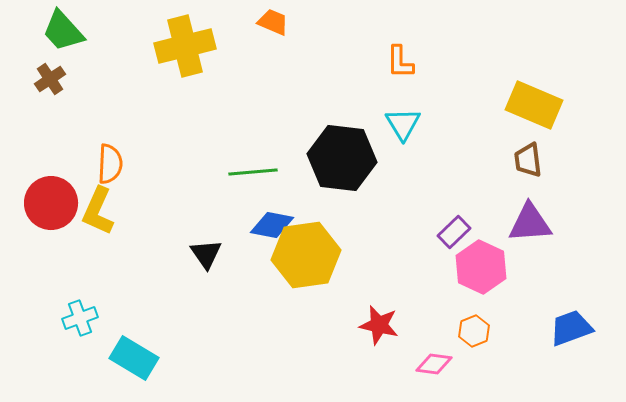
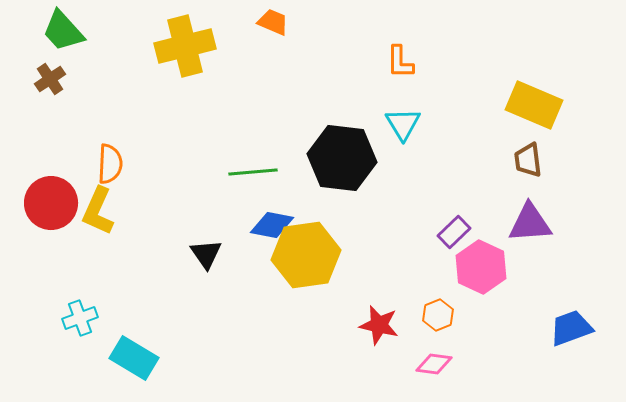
orange hexagon: moved 36 px left, 16 px up
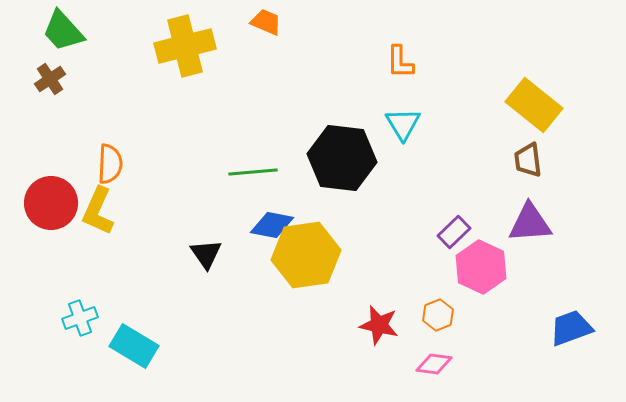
orange trapezoid: moved 7 px left
yellow rectangle: rotated 16 degrees clockwise
cyan rectangle: moved 12 px up
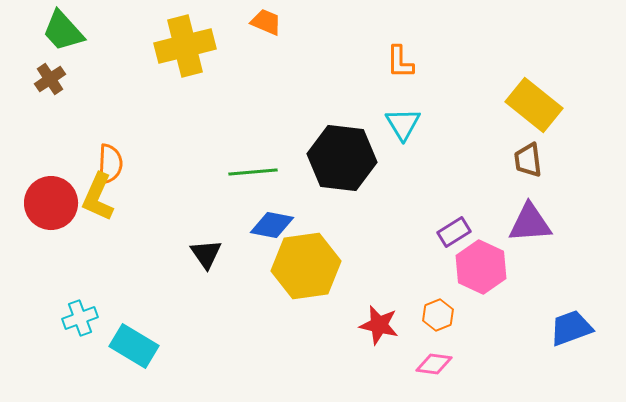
yellow L-shape: moved 14 px up
purple rectangle: rotated 12 degrees clockwise
yellow hexagon: moved 11 px down
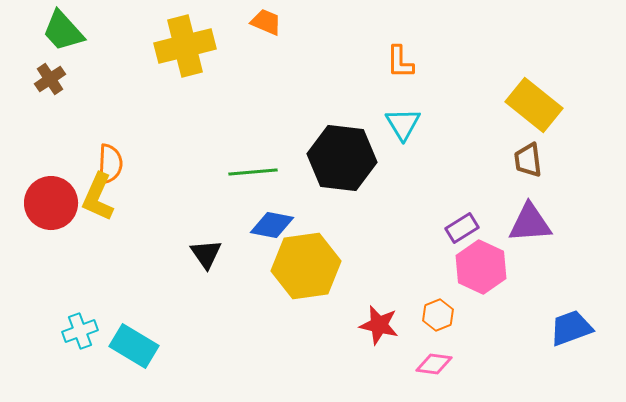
purple rectangle: moved 8 px right, 4 px up
cyan cross: moved 13 px down
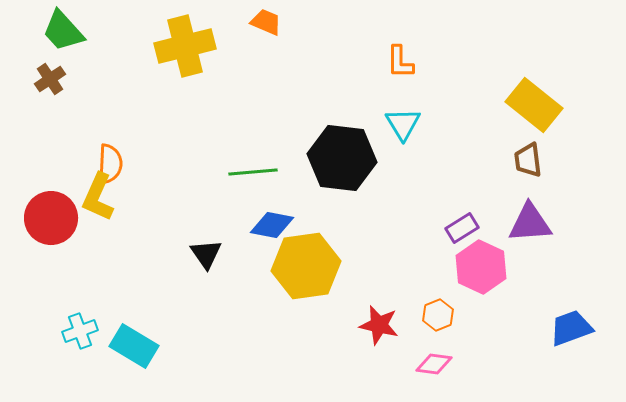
red circle: moved 15 px down
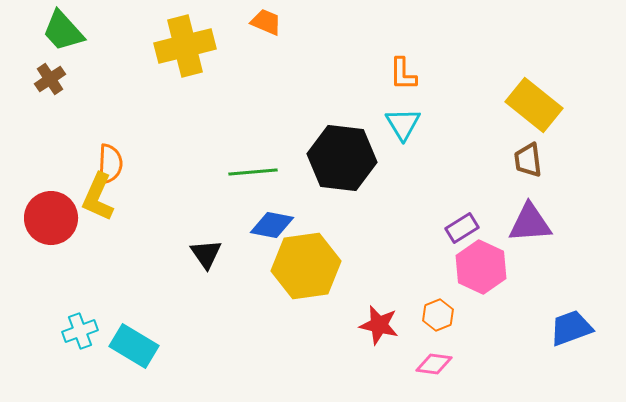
orange L-shape: moved 3 px right, 12 px down
